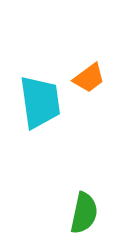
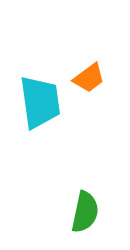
green semicircle: moved 1 px right, 1 px up
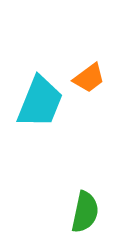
cyan trapezoid: rotated 30 degrees clockwise
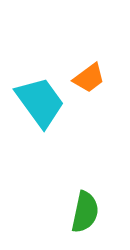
cyan trapezoid: rotated 58 degrees counterclockwise
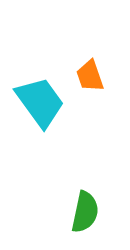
orange trapezoid: moved 1 px right, 2 px up; rotated 108 degrees clockwise
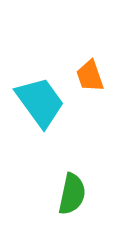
green semicircle: moved 13 px left, 18 px up
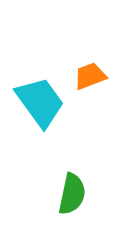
orange trapezoid: rotated 88 degrees clockwise
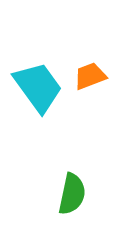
cyan trapezoid: moved 2 px left, 15 px up
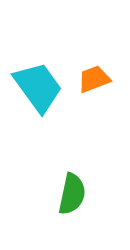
orange trapezoid: moved 4 px right, 3 px down
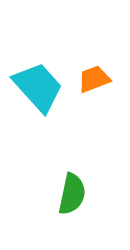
cyan trapezoid: rotated 6 degrees counterclockwise
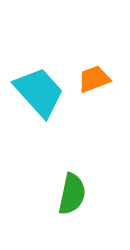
cyan trapezoid: moved 1 px right, 5 px down
